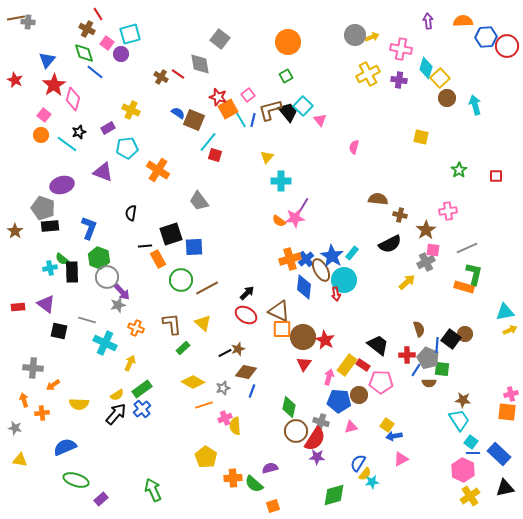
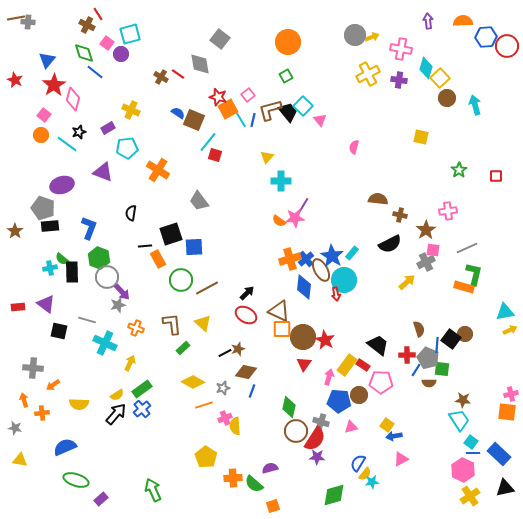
brown cross at (87, 29): moved 4 px up
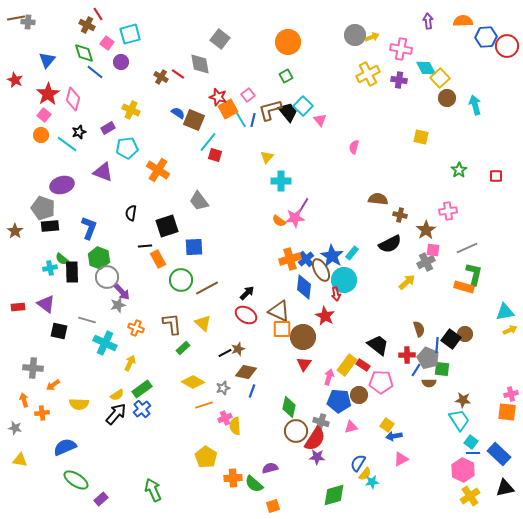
purple circle at (121, 54): moved 8 px down
cyan diamond at (426, 68): rotated 45 degrees counterclockwise
red star at (54, 85): moved 6 px left, 9 px down
black square at (171, 234): moved 4 px left, 8 px up
red star at (325, 340): moved 24 px up
green ellipse at (76, 480): rotated 15 degrees clockwise
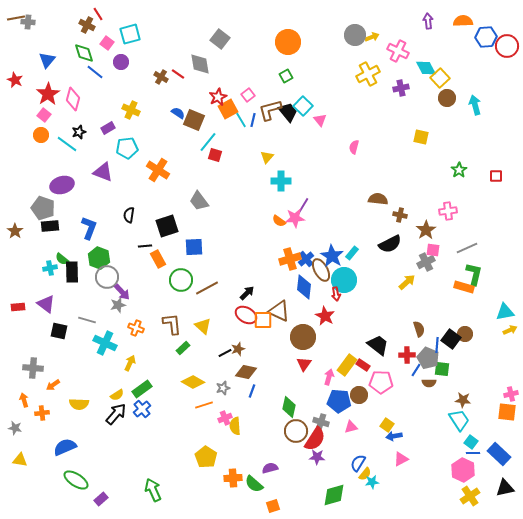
pink cross at (401, 49): moved 3 px left, 2 px down; rotated 15 degrees clockwise
purple cross at (399, 80): moved 2 px right, 8 px down; rotated 21 degrees counterclockwise
red star at (218, 97): rotated 30 degrees clockwise
black semicircle at (131, 213): moved 2 px left, 2 px down
yellow triangle at (203, 323): moved 3 px down
orange square at (282, 329): moved 19 px left, 9 px up
